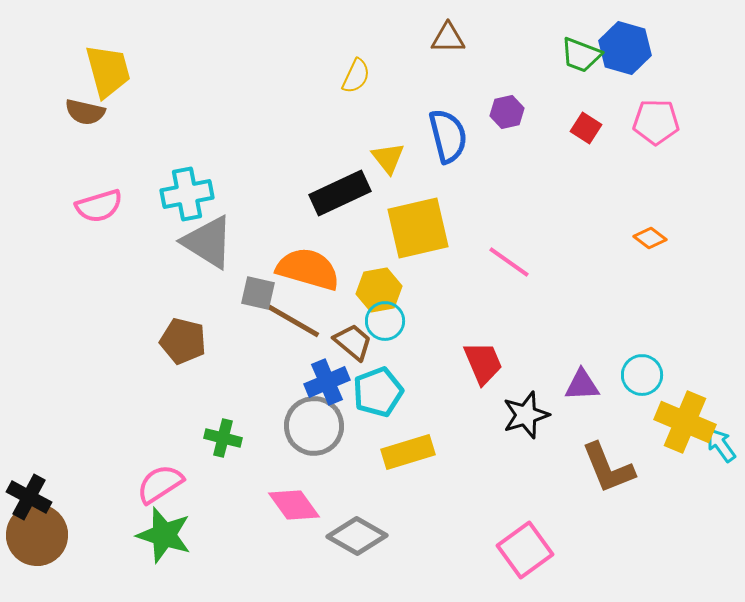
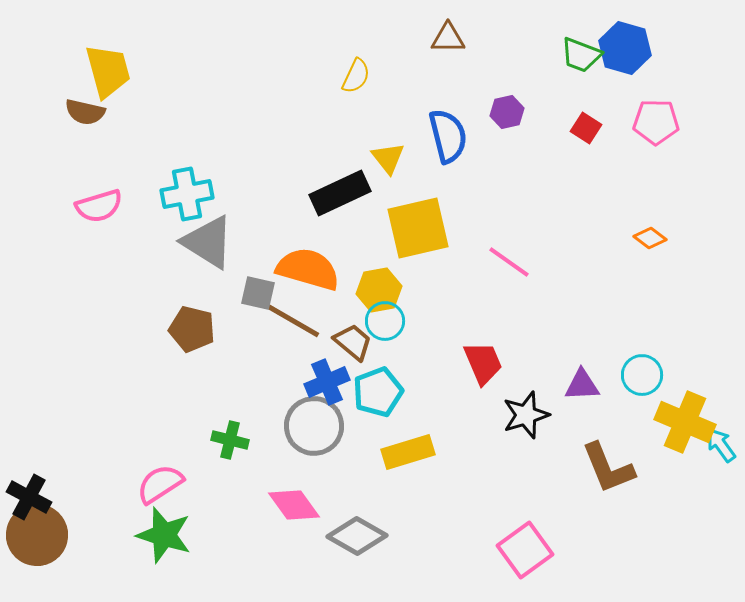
brown pentagon at (183, 341): moved 9 px right, 12 px up
green cross at (223, 438): moved 7 px right, 2 px down
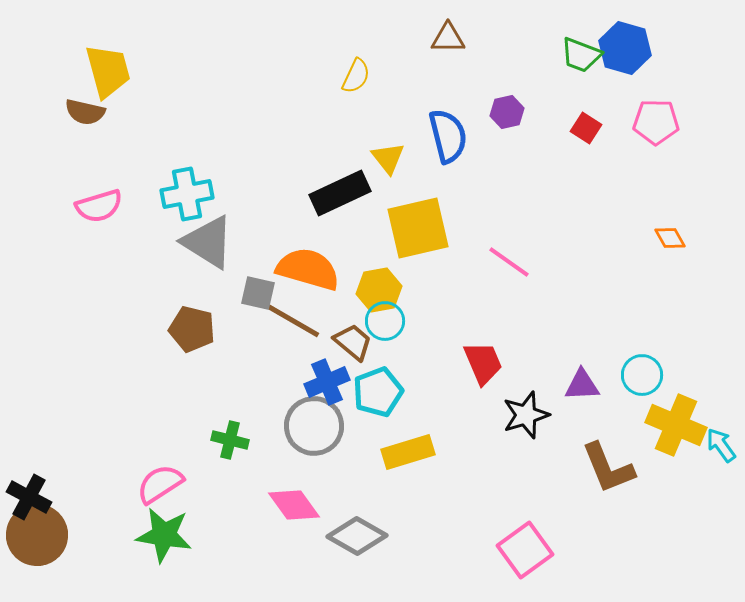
orange diamond at (650, 238): moved 20 px right; rotated 24 degrees clockwise
yellow cross at (685, 422): moved 9 px left, 3 px down
green star at (164, 535): rotated 8 degrees counterclockwise
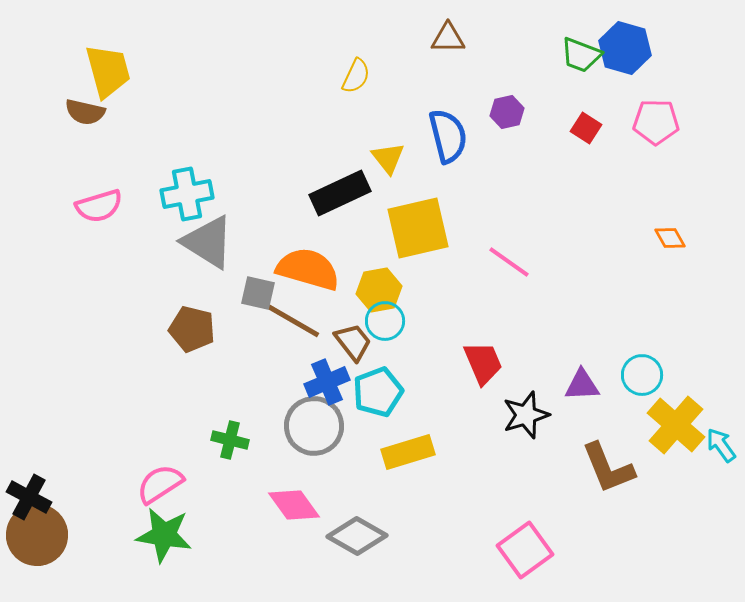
brown trapezoid at (353, 342): rotated 12 degrees clockwise
yellow cross at (676, 425): rotated 18 degrees clockwise
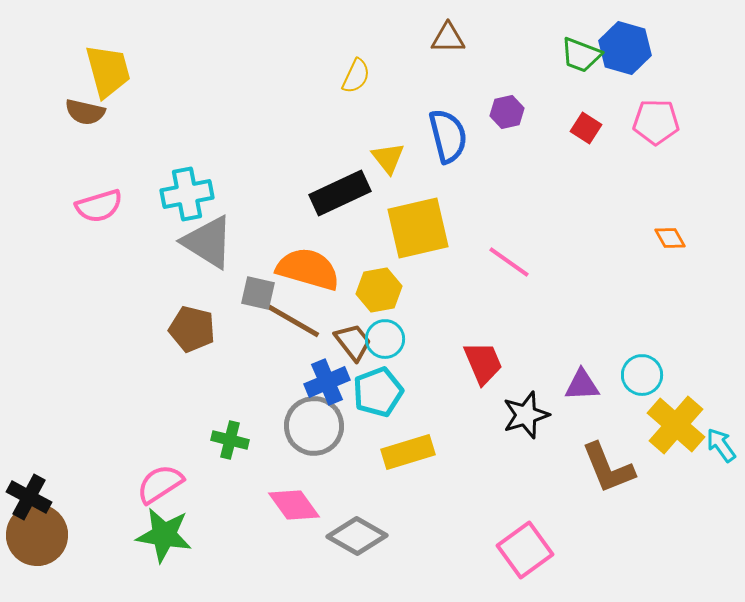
cyan circle at (385, 321): moved 18 px down
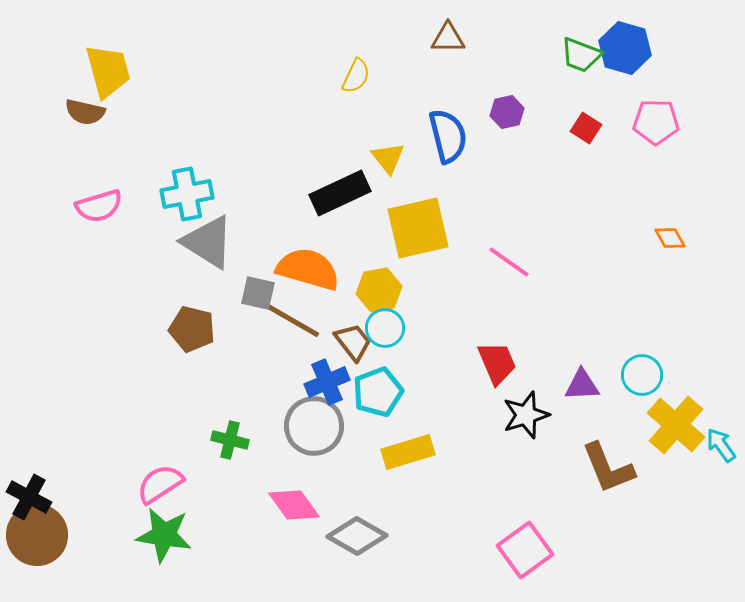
cyan circle at (385, 339): moved 11 px up
red trapezoid at (483, 363): moved 14 px right
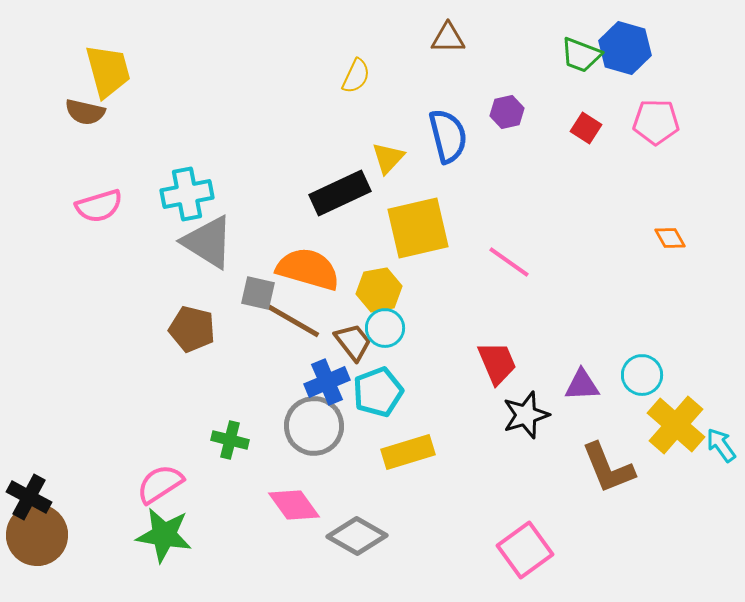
yellow triangle at (388, 158): rotated 21 degrees clockwise
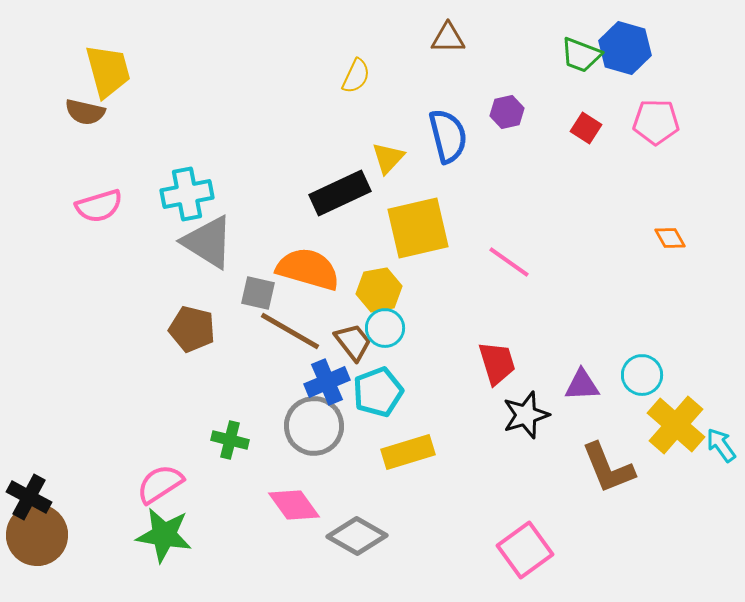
brown line at (290, 319): moved 12 px down
red trapezoid at (497, 363): rotated 6 degrees clockwise
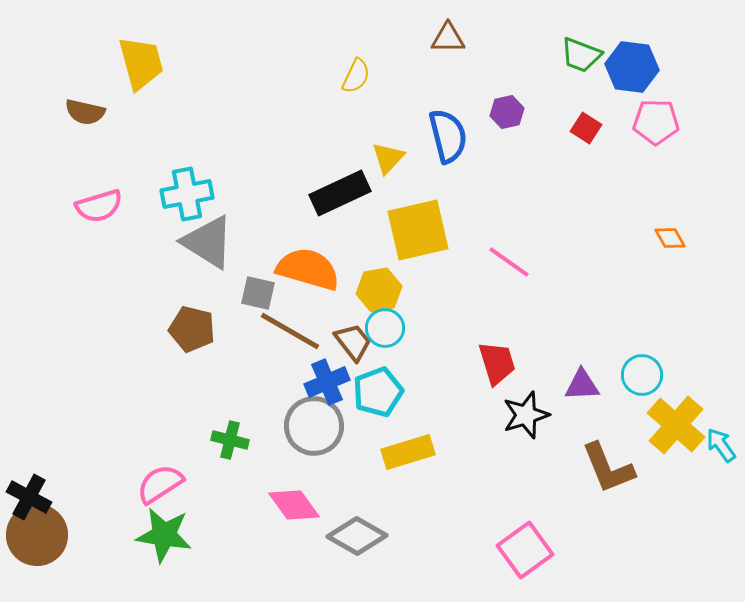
blue hexagon at (625, 48): moved 7 px right, 19 px down; rotated 9 degrees counterclockwise
yellow trapezoid at (108, 71): moved 33 px right, 8 px up
yellow square at (418, 228): moved 2 px down
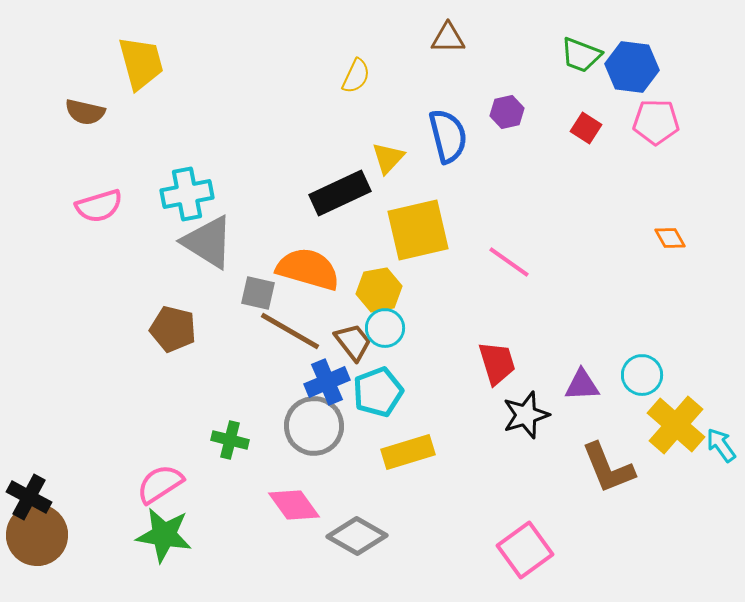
brown pentagon at (192, 329): moved 19 px left
